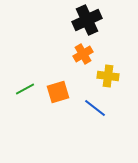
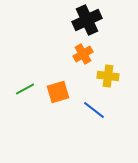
blue line: moved 1 px left, 2 px down
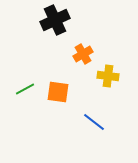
black cross: moved 32 px left
orange square: rotated 25 degrees clockwise
blue line: moved 12 px down
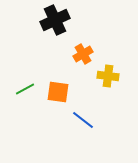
blue line: moved 11 px left, 2 px up
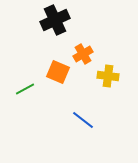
orange square: moved 20 px up; rotated 15 degrees clockwise
